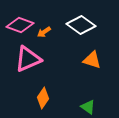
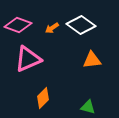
pink diamond: moved 2 px left
orange arrow: moved 8 px right, 4 px up
orange triangle: rotated 24 degrees counterclockwise
orange diamond: rotated 10 degrees clockwise
green triangle: rotated 21 degrees counterclockwise
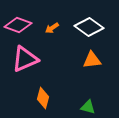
white diamond: moved 8 px right, 2 px down
pink triangle: moved 3 px left
orange diamond: rotated 30 degrees counterclockwise
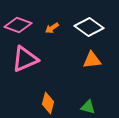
orange diamond: moved 5 px right, 5 px down
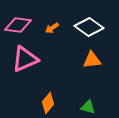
pink diamond: rotated 12 degrees counterclockwise
orange diamond: rotated 25 degrees clockwise
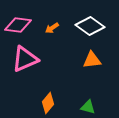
white diamond: moved 1 px right, 1 px up
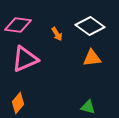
orange arrow: moved 5 px right, 6 px down; rotated 88 degrees counterclockwise
orange triangle: moved 2 px up
orange diamond: moved 30 px left
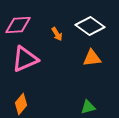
pink diamond: rotated 12 degrees counterclockwise
orange diamond: moved 3 px right, 1 px down
green triangle: rotated 28 degrees counterclockwise
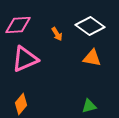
orange triangle: rotated 18 degrees clockwise
green triangle: moved 1 px right, 1 px up
